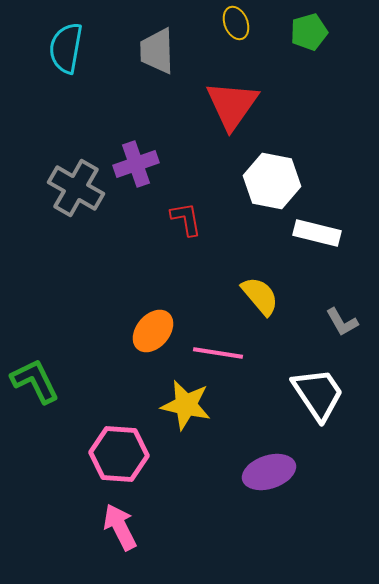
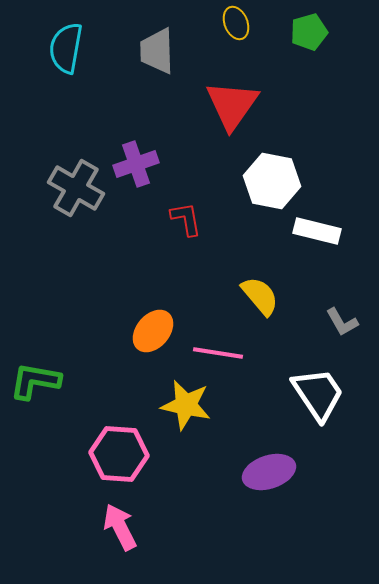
white rectangle: moved 2 px up
green L-shape: rotated 54 degrees counterclockwise
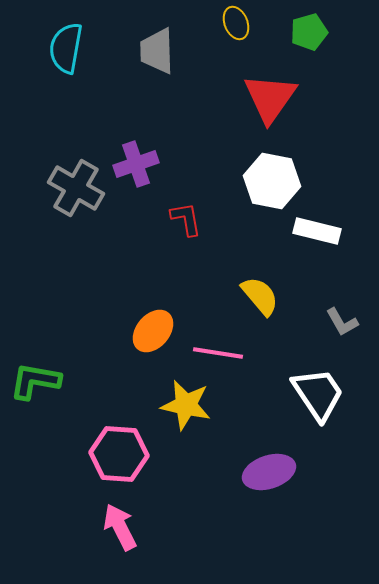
red triangle: moved 38 px right, 7 px up
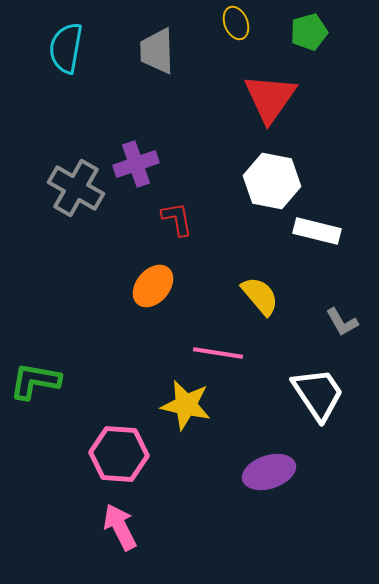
red L-shape: moved 9 px left
orange ellipse: moved 45 px up
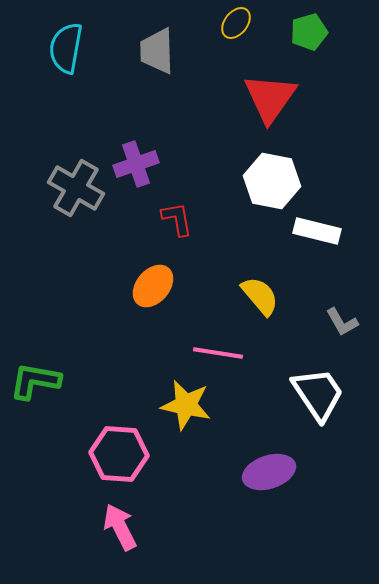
yellow ellipse: rotated 60 degrees clockwise
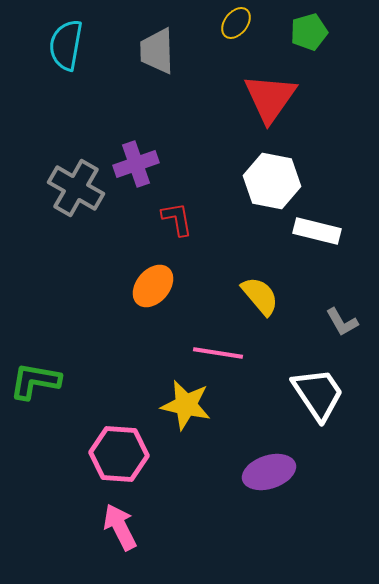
cyan semicircle: moved 3 px up
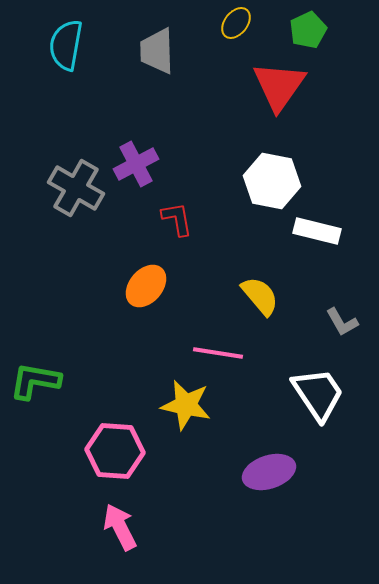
green pentagon: moved 1 px left, 2 px up; rotated 9 degrees counterclockwise
red triangle: moved 9 px right, 12 px up
purple cross: rotated 9 degrees counterclockwise
orange ellipse: moved 7 px left
pink hexagon: moved 4 px left, 3 px up
